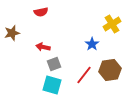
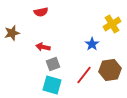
gray square: moved 1 px left
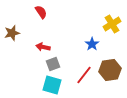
red semicircle: rotated 112 degrees counterclockwise
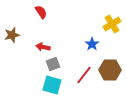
brown star: moved 2 px down
brown hexagon: rotated 10 degrees clockwise
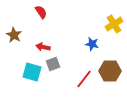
yellow cross: moved 2 px right
brown star: moved 2 px right; rotated 28 degrees counterclockwise
blue star: rotated 24 degrees counterclockwise
brown hexagon: moved 1 px down
red line: moved 4 px down
cyan square: moved 20 px left, 13 px up
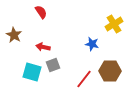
gray square: moved 1 px down
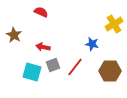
red semicircle: rotated 32 degrees counterclockwise
red line: moved 9 px left, 12 px up
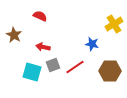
red semicircle: moved 1 px left, 4 px down
red line: rotated 18 degrees clockwise
